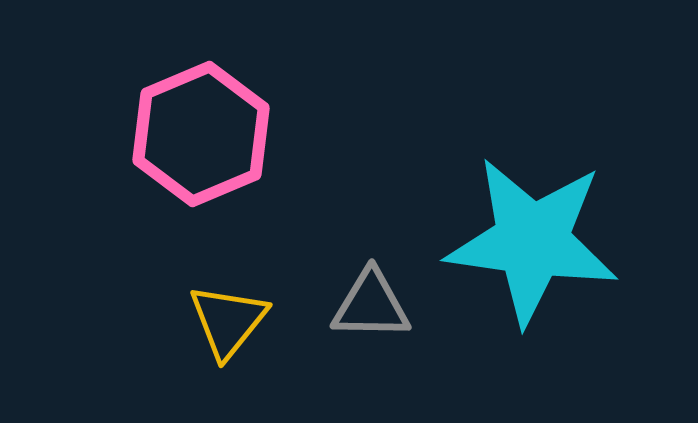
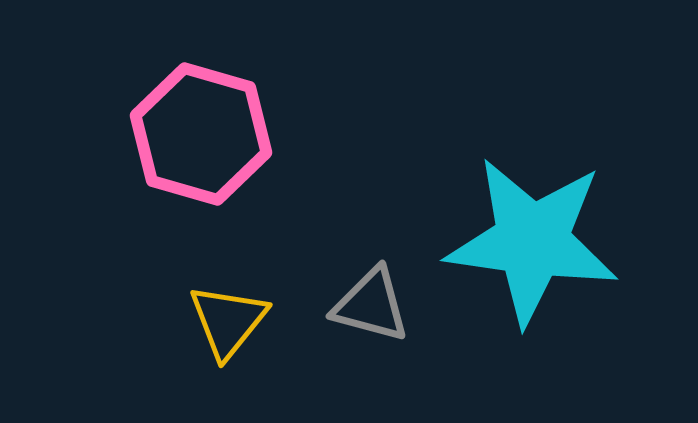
pink hexagon: rotated 21 degrees counterclockwise
gray triangle: rotated 14 degrees clockwise
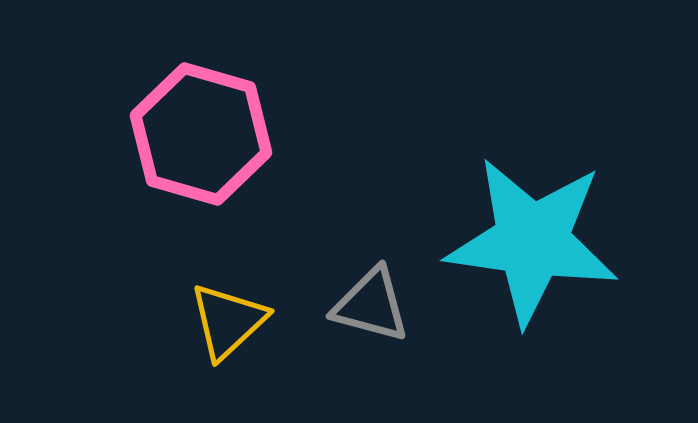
yellow triangle: rotated 8 degrees clockwise
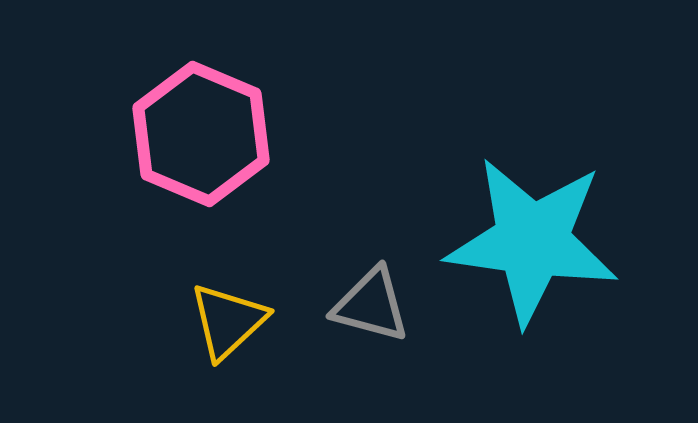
pink hexagon: rotated 7 degrees clockwise
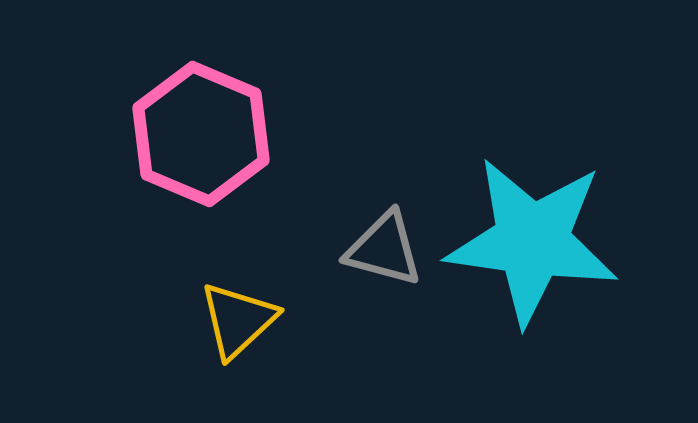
gray triangle: moved 13 px right, 56 px up
yellow triangle: moved 10 px right, 1 px up
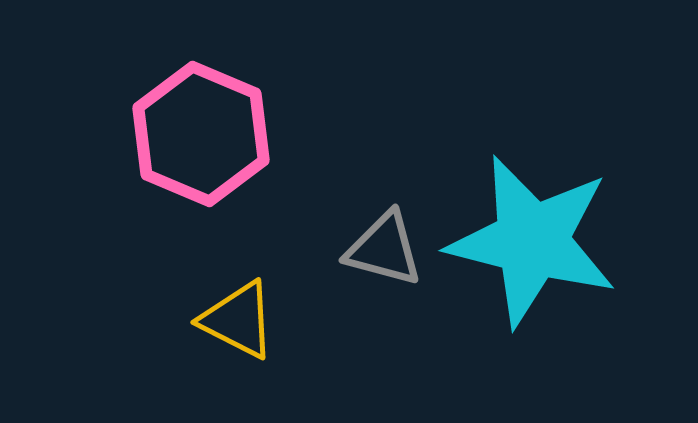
cyan star: rotated 6 degrees clockwise
yellow triangle: rotated 50 degrees counterclockwise
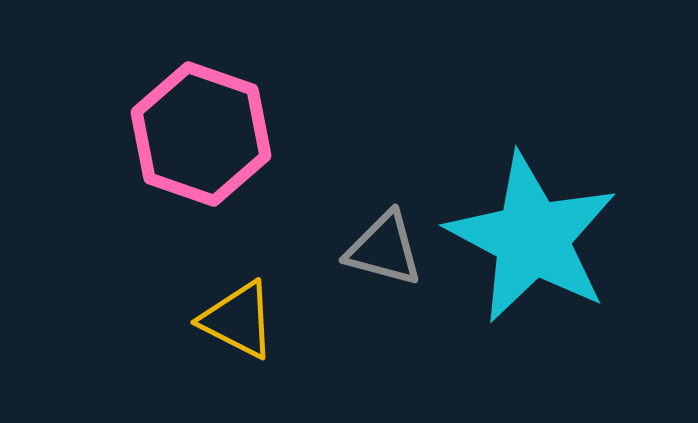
pink hexagon: rotated 4 degrees counterclockwise
cyan star: moved 3 px up; rotated 14 degrees clockwise
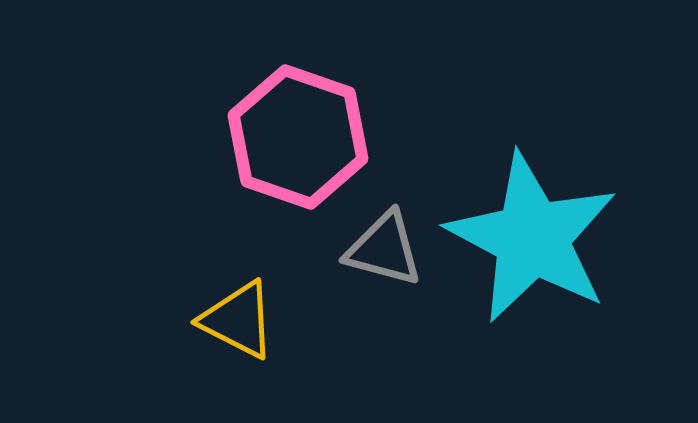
pink hexagon: moved 97 px right, 3 px down
